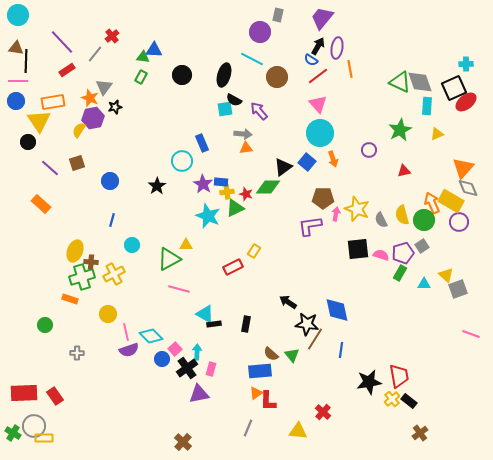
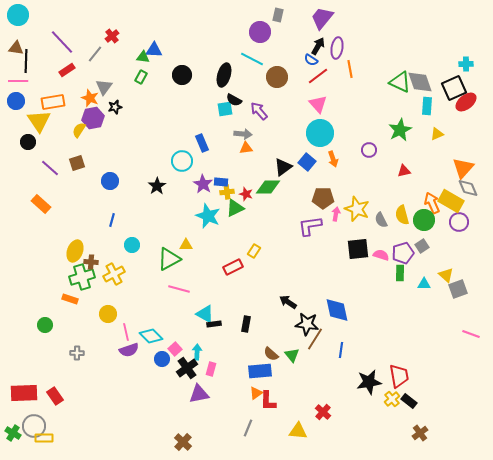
green rectangle at (400, 273): rotated 28 degrees counterclockwise
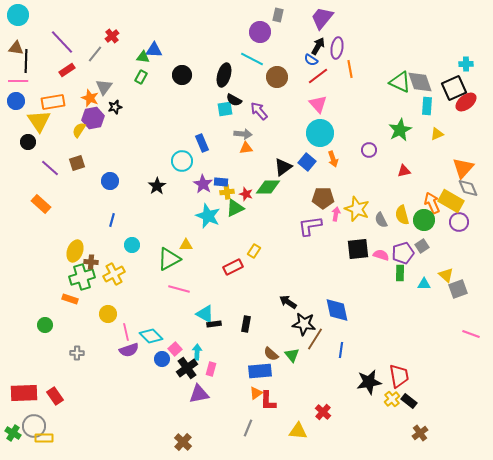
black star at (307, 324): moved 3 px left
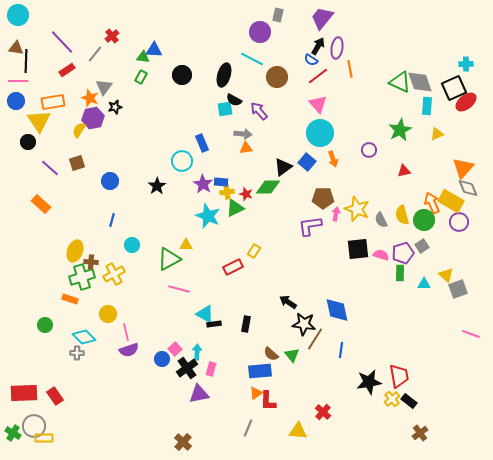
cyan diamond at (151, 336): moved 67 px left, 1 px down
